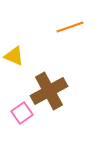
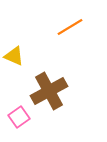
orange line: rotated 12 degrees counterclockwise
pink square: moved 3 px left, 4 px down
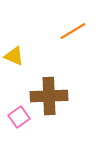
orange line: moved 3 px right, 4 px down
brown cross: moved 5 px down; rotated 27 degrees clockwise
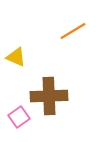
yellow triangle: moved 2 px right, 1 px down
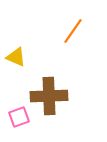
orange line: rotated 24 degrees counterclockwise
pink square: rotated 15 degrees clockwise
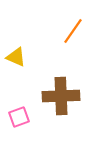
brown cross: moved 12 px right
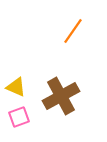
yellow triangle: moved 30 px down
brown cross: rotated 27 degrees counterclockwise
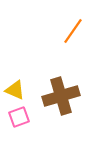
yellow triangle: moved 1 px left, 3 px down
brown cross: rotated 12 degrees clockwise
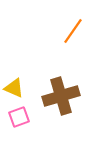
yellow triangle: moved 1 px left, 2 px up
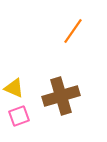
pink square: moved 1 px up
